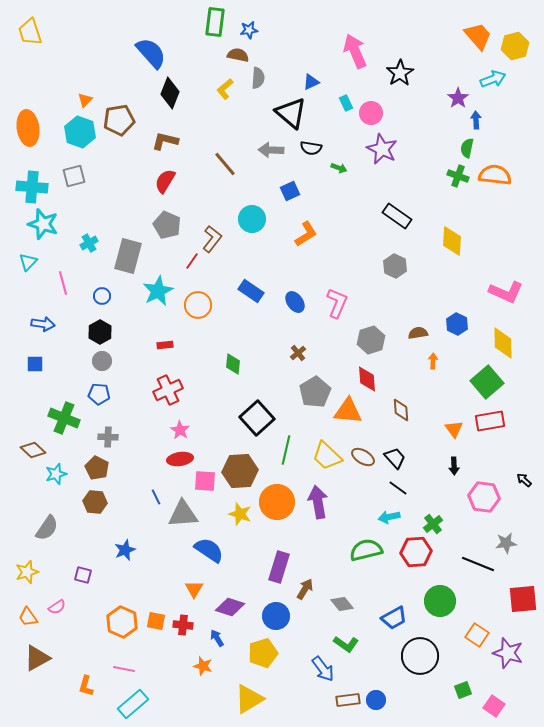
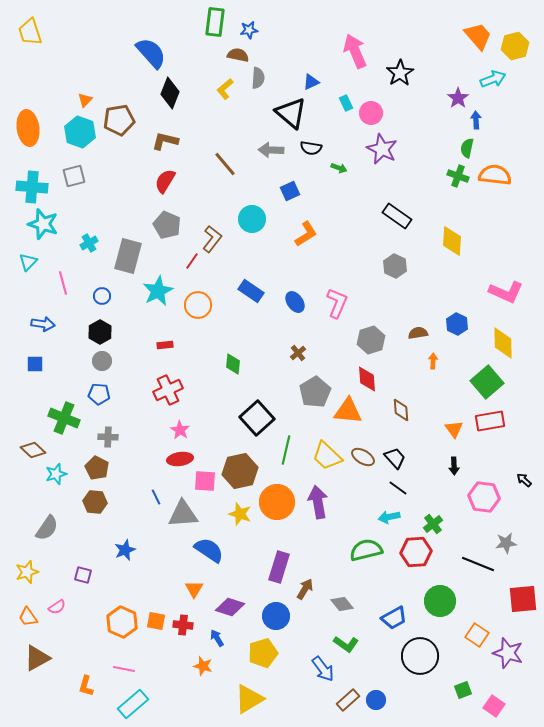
brown hexagon at (240, 471): rotated 8 degrees counterclockwise
brown rectangle at (348, 700): rotated 35 degrees counterclockwise
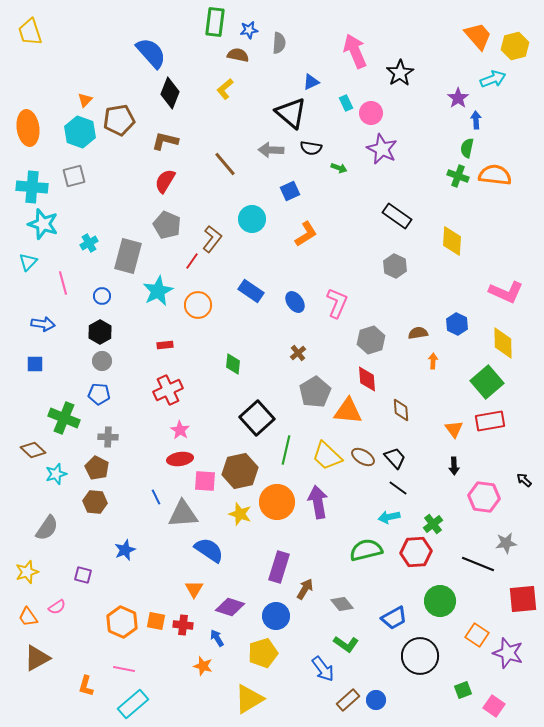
gray semicircle at (258, 78): moved 21 px right, 35 px up
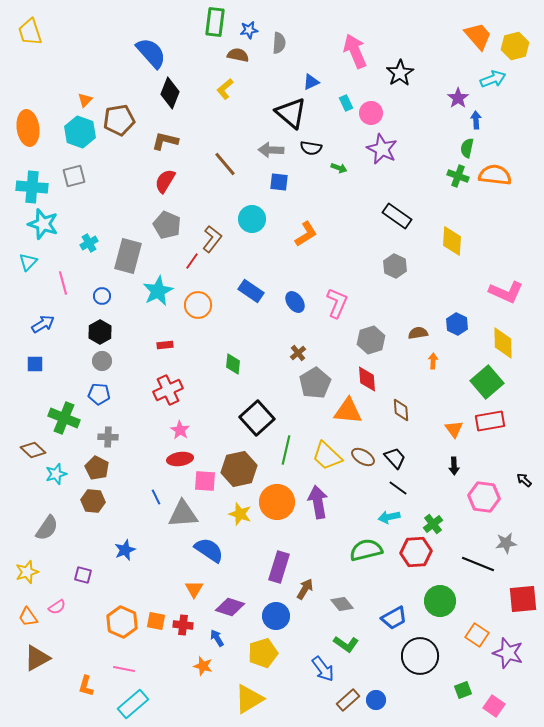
blue square at (290, 191): moved 11 px left, 9 px up; rotated 30 degrees clockwise
blue arrow at (43, 324): rotated 40 degrees counterclockwise
gray pentagon at (315, 392): moved 9 px up
brown hexagon at (240, 471): moved 1 px left, 2 px up
brown hexagon at (95, 502): moved 2 px left, 1 px up
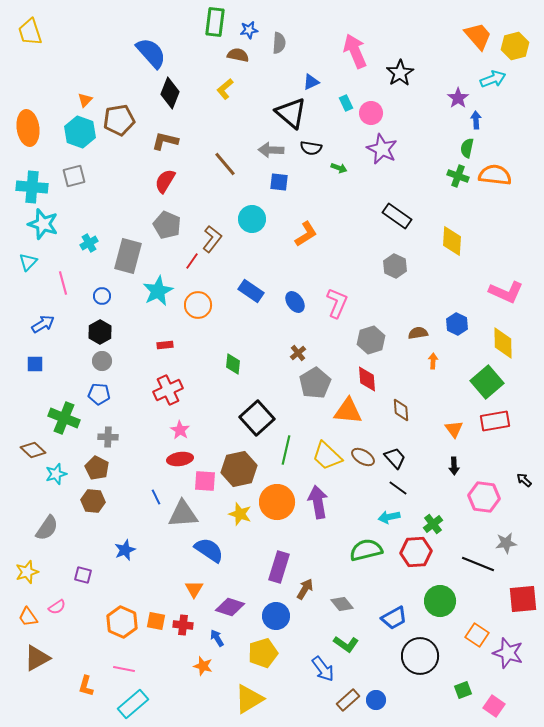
red rectangle at (490, 421): moved 5 px right
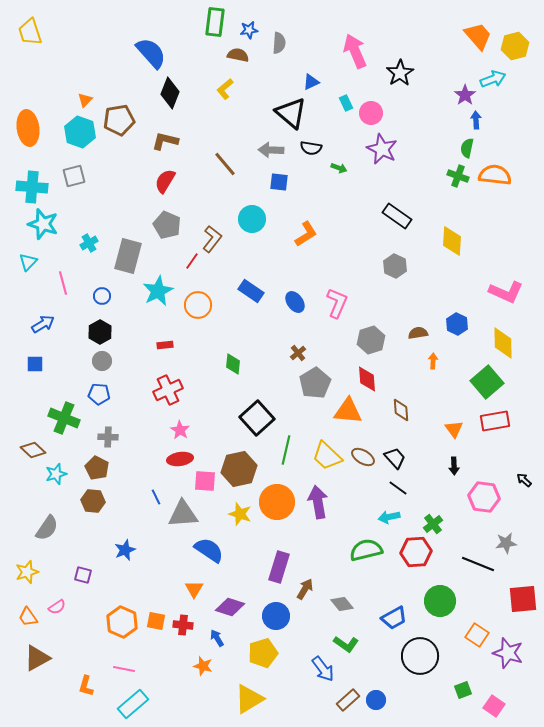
purple star at (458, 98): moved 7 px right, 3 px up
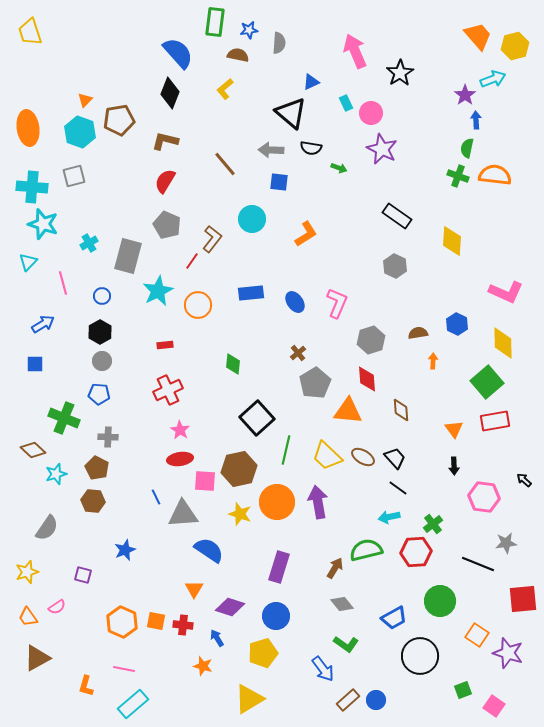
blue semicircle at (151, 53): moved 27 px right
blue rectangle at (251, 291): moved 2 px down; rotated 40 degrees counterclockwise
brown arrow at (305, 589): moved 30 px right, 21 px up
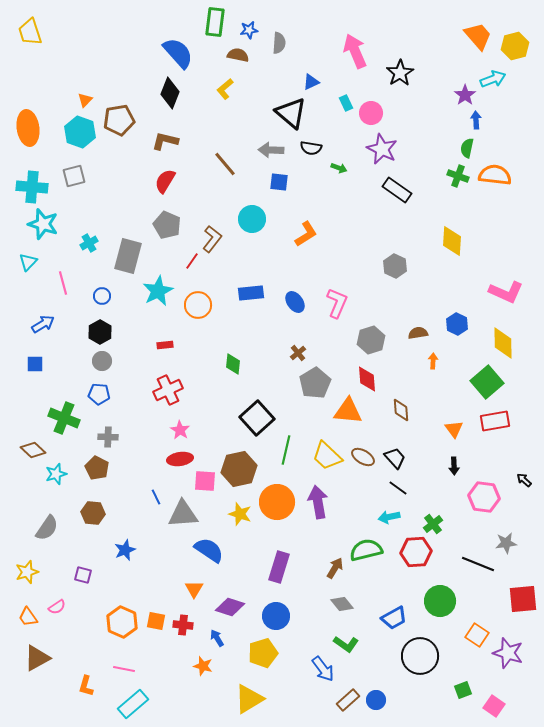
black rectangle at (397, 216): moved 26 px up
brown hexagon at (93, 501): moved 12 px down
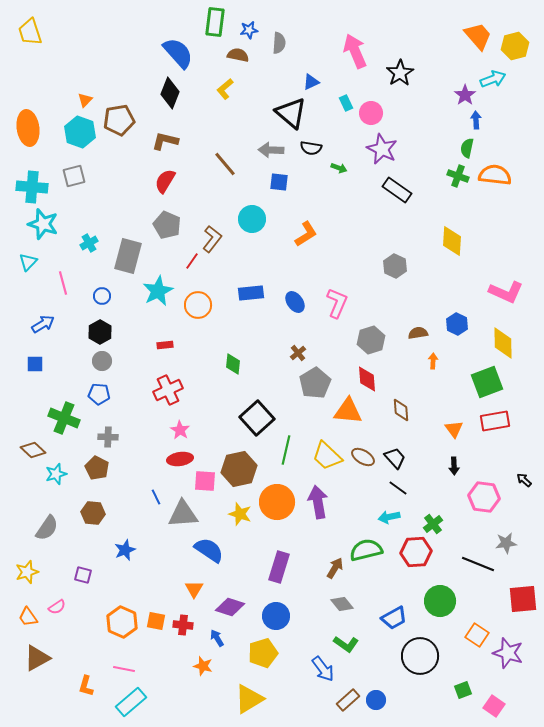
green square at (487, 382): rotated 20 degrees clockwise
cyan rectangle at (133, 704): moved 2 px left, 2 px up
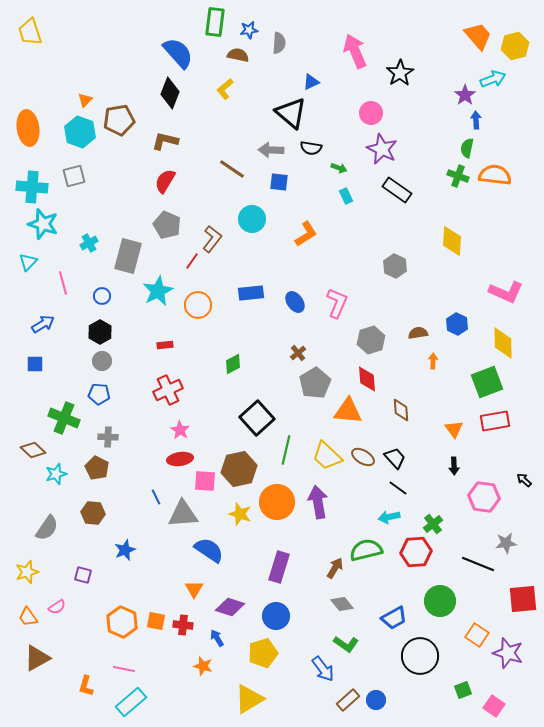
cyan rectangle at (346, 103): moved 93 px down
brown line at (225, 164): moved 7 px right, 5 px down; rotated 16 degrees counterclockwise
green diamond at (233, 364): rotated 55 degrees clockwise
